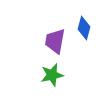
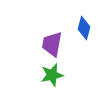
purple trapezoid: moved 3 px left, 3 px down
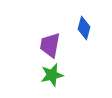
purple trapezoid: moved 2 px left, 1 px down
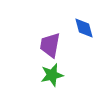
blue diamond: rotated 30 degrees counterclockwise
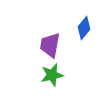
blue diamond: rotated 55 degrees clockwise
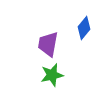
purple trapezoid: moved 2 px left, 1 px up
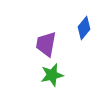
purple trapezoid: moved 2 px left
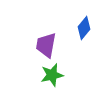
purple trapezoid: moved 1 px down
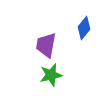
green star: moved 1 px left
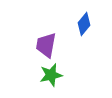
blue diamond: moved 4 px up
